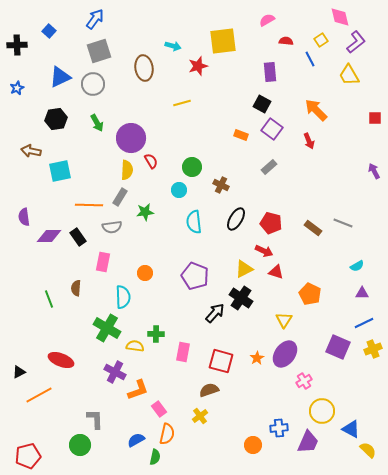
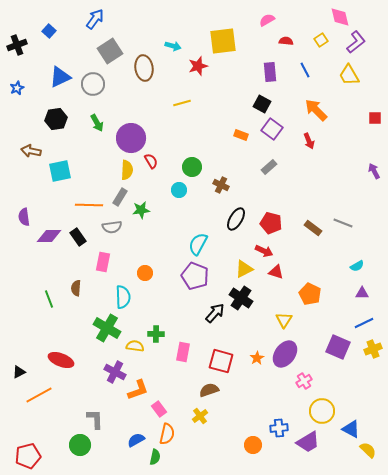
black cross at (17, 45): rotated 18 degrees counterclockwise
gray square at (99, 51): moved 11 px right; rotated 15 degrees counterclockwise
blue line at (310, 59): moved 5 px left, 11 px down
green star at (145, 212): moved 4 px left, 2 px up
cyan semicircle at (194, 222): moved 4 px right, 22 px down; rotated 35 degrees clockwise
purple trapezoid at (308, 442): rotated 35 degrees clockwise
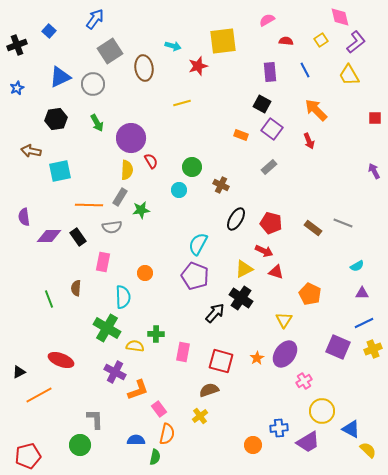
blue semicircle at (136, 440): rotated 30 degrees clockwise
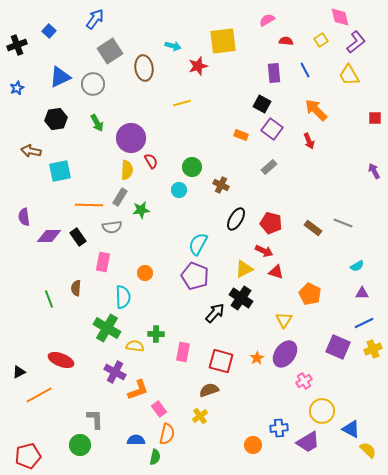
purple rectangle at (270, 72): moved 4 px right, 1 px down
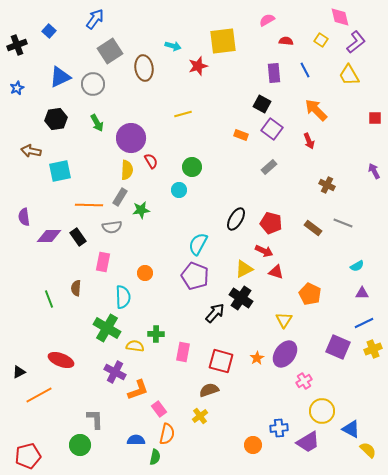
yellow square at (321, 40): rotated 24 degrees counterclockwise
yellow line at (182, 103): moved 1 px right, 11 px down
brown cross at (221, 185): moved 106 px right
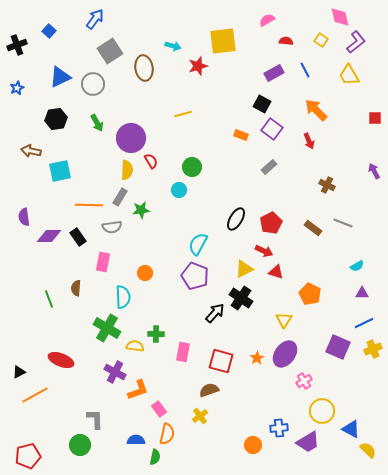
purple rectangle at (274, 73): rotated 66 degrees clockwise
red pentagon at (271, 223): rotated 30 degrees clockwise
orange line at (39, 395): moved 4 px left
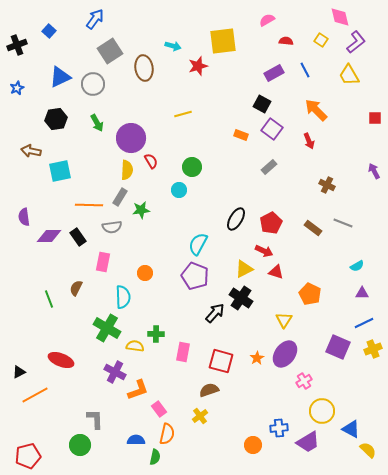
brown semicircle at (76, 288): rotated 21 degrees clockwise
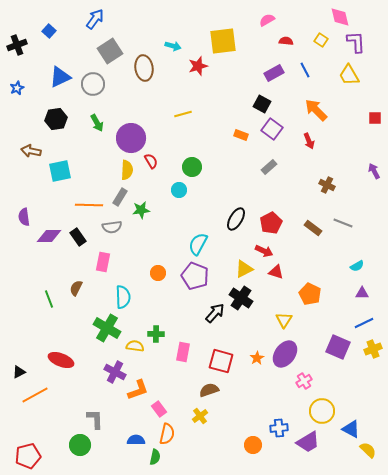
purple L-shape at (356, 42): rotated 55 degrees counterclockwise
orange circle at (145, 273): moved 13 px right
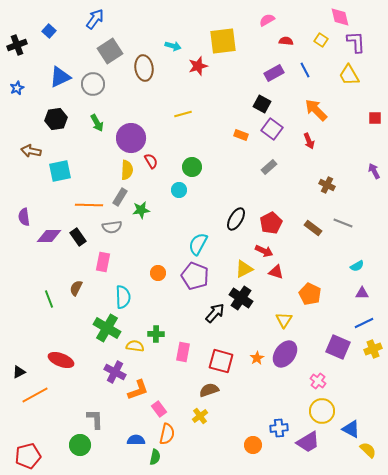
pink cross at (304, 381): moved 14 px right; rotated 21 degrees counterclockwise
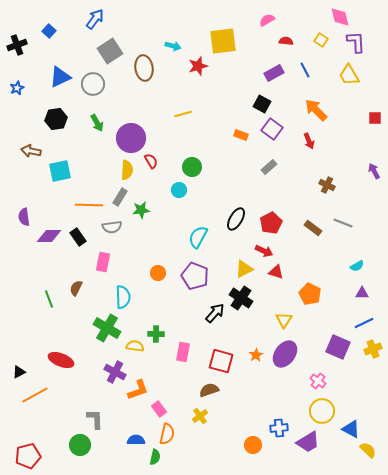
cyan semicircle at (198, 244): moved 7 px up
orange star at (257, 358): moved 1 px left, 3 px up
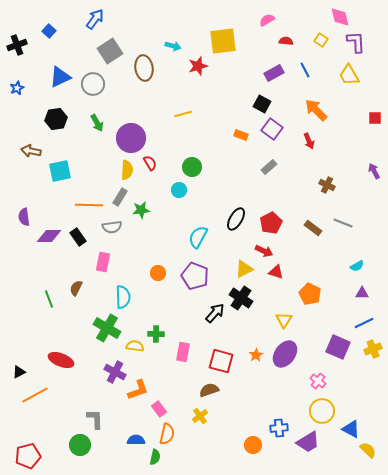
red semicircle at (151, 161): moved 1 px left, 2 px down
